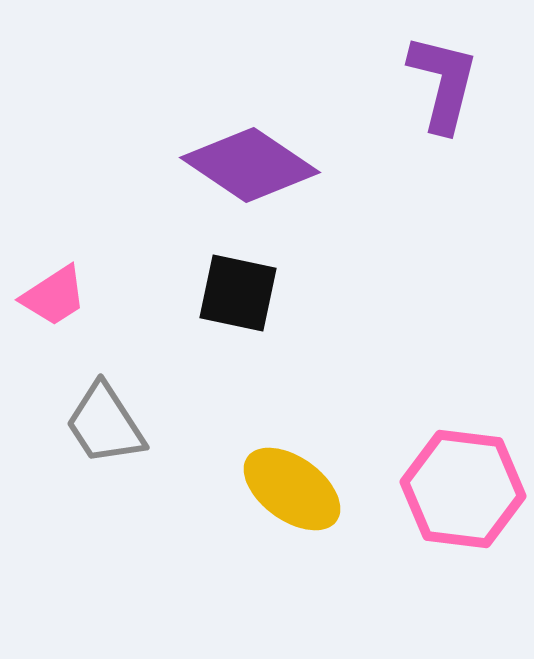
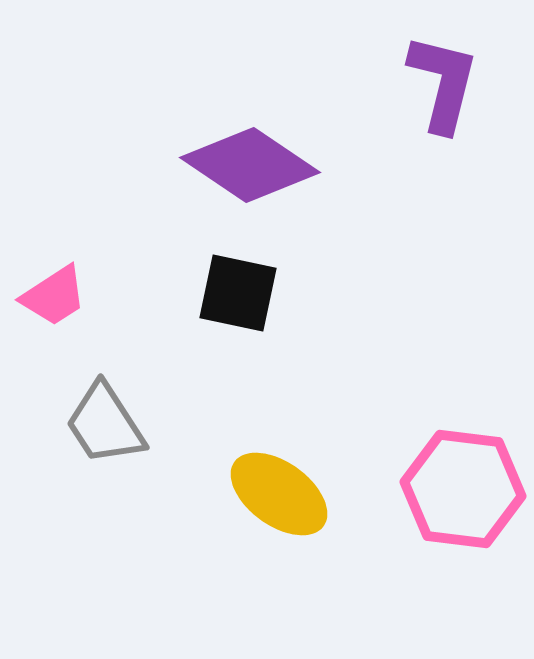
yellow ellipse: moved 13 px left, 5 px down
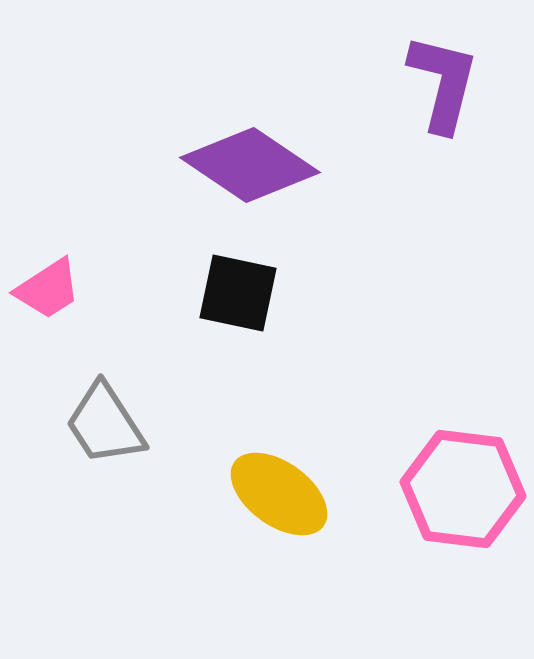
pink trapezoid: moved 6 px left, 7 px up
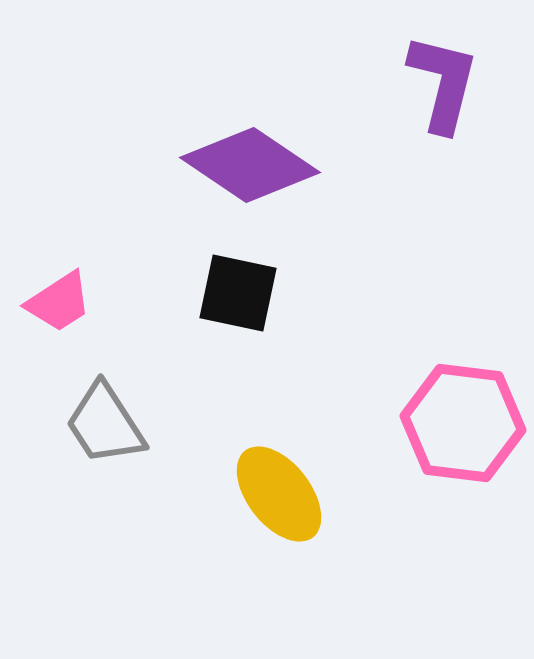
pink trapezoid: moved 11 px right, 13 px down
pink hexagon: moved 66 px up
yellow ellipse: rotated 16 degrees clockwise
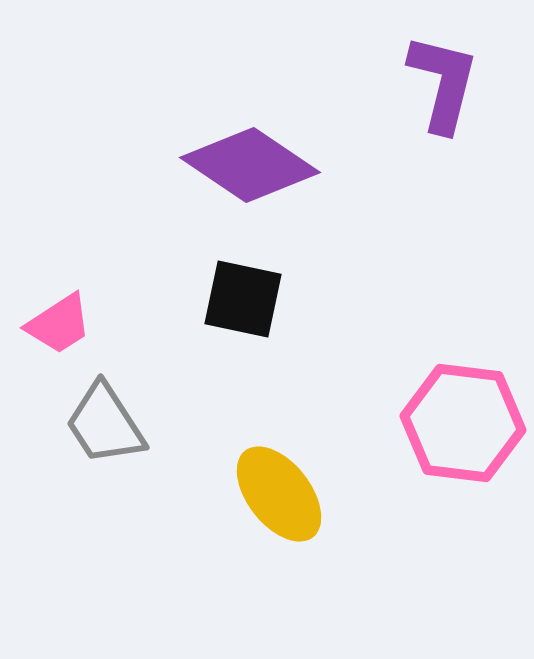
black square: moved 5 px right, 6 px down
pink trapezoid: moved 22 px down
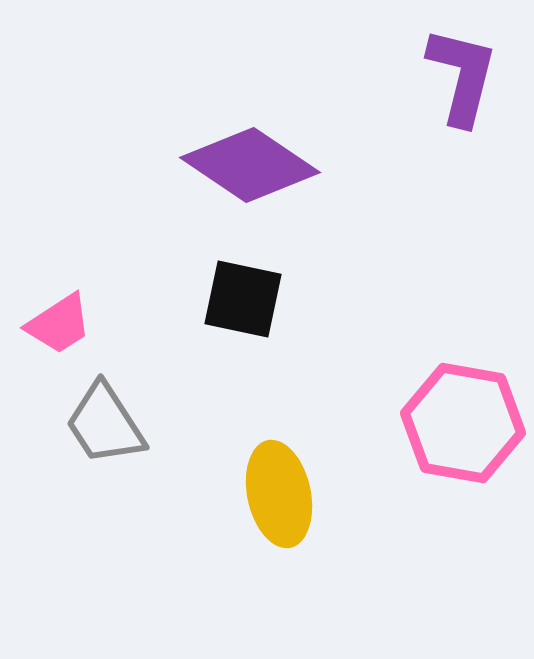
purple L-shape: moved 19 px right, 7 px up
pink hexagon: rotated 3 degrees clockwise
yellow ellipse: rotated 26 degrees clockwise
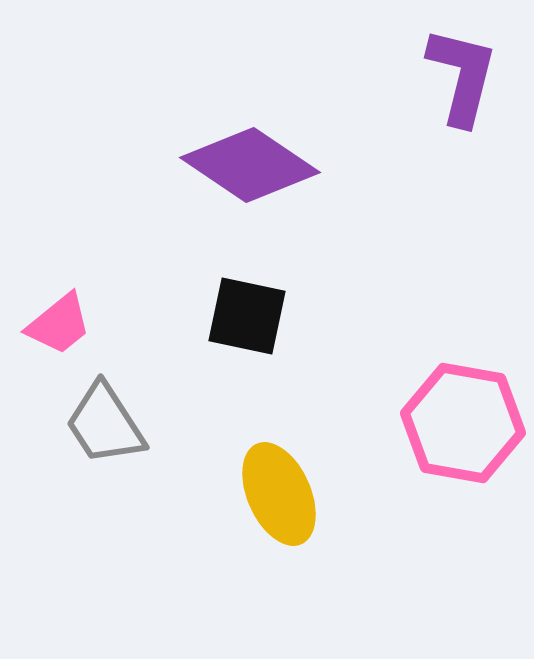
black square: moved 4 px right, 17 px down
pink trapezoid: rotated 6 degrees counterclockwise
yellow ellipse: rotated 12 degrees counterclockwise
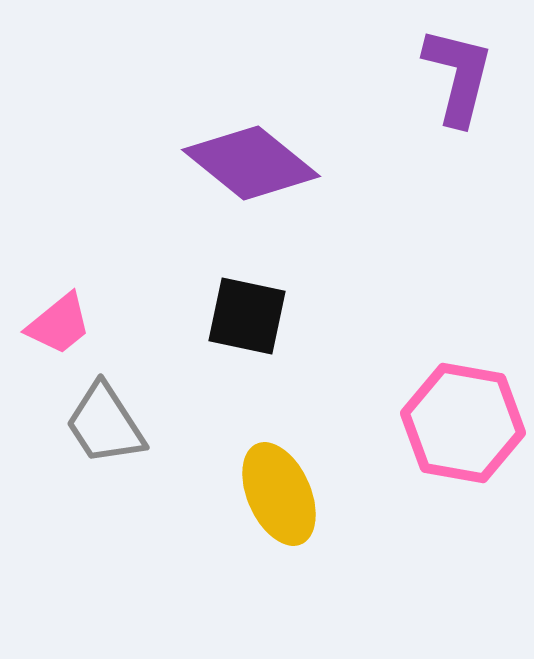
purple L-shape: moved 4 px left
purple diamond: moved 1 px right, 2 px up; rotated 5 degrees clockwise
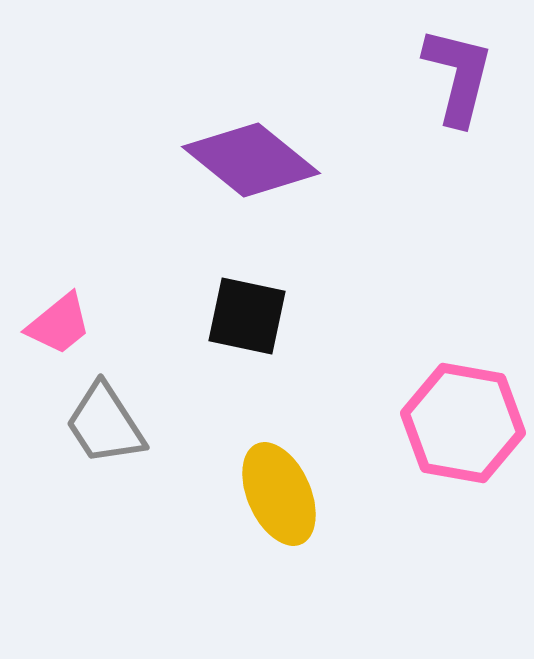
purple diamond: moved 3 px up
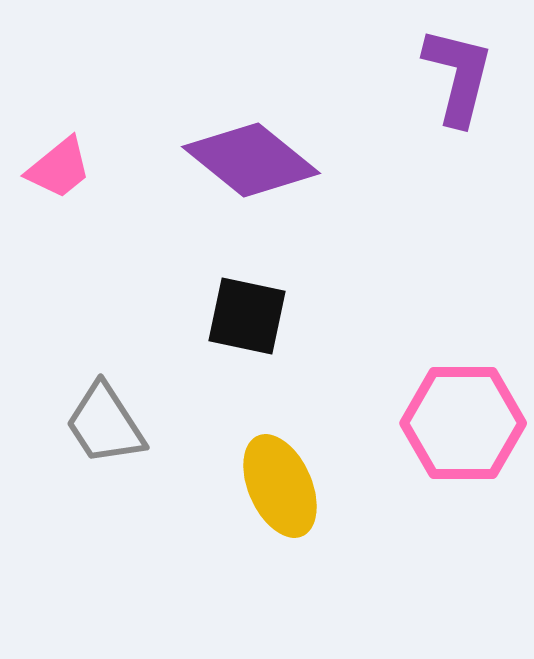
pink trapezoid: moved 156 px up
pink hexagon: rotated 10 degrees counterclockwise
yellow ellipse: moved 1 px right, 8 px up
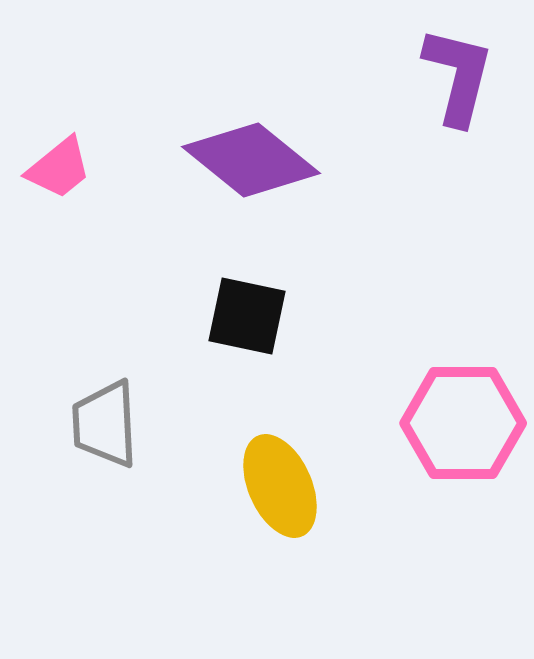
gray trapezoid: rotated 30 degrees clockwise
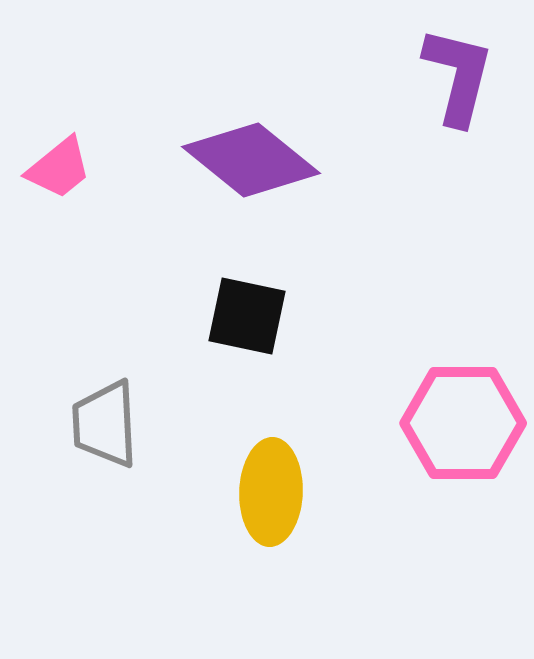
yellow ellipse: moved 9 px left, 6 px down; rotated 26 degrees clockwise
